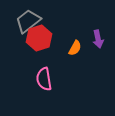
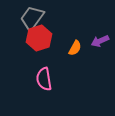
gray trapezoid: moved 4 px right, 3 px up; rotated 16 degrees counterclockwise
purple arrow: moved 2 px right, 2 px down; rotated 78 degrees clockwise
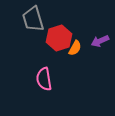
gray trapezoid: moved 1 px right, 1 px down; rotated 52 degrees counterclockwise
red hexagon: moved 20 px right
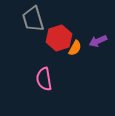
purple arrow: moved 2 px left
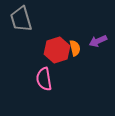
gray trapezoid: moved 12 px left
red hexagon: moved 2 px left, 12 px down
orange semicircle: rotated 42 degrees counterclockwise
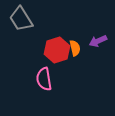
gray trapezoid: rotated 16 degrees counterclockwise
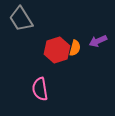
orange semicircle: rotated 28 degrees clockwise
pink semicircle: moved 4 px left, 10 px down
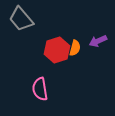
gray trapezoid: rotated 8 degrees counterclockwise
